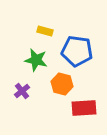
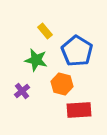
yellow rectangle: rotated 35 degrees clockwise
blue pentagon: rotated 24 degrees clockwise
red rectangle: moved 5 px left, 2 px down
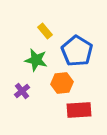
orange hexagon: moved 1 px up; rotated 20 degrees counterclockwise
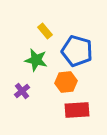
blue pentagon: rotated 16 degrees counterclockwise
orange hexagon: moved 4 px right, 1 px up
red rectangle: moved 2 px left
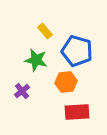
red rectangle: moved 2 px down
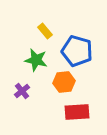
orange hexagon: moved 2 px left
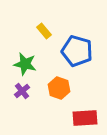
yellow rectangle: moved 1 px left
green star: moved 11 px left, 4 px down
orange hexagon: moved 5 px left, 6 px down; rotated 25 degrees clockwise
red rectangle: moved 8 px right, 6 px down
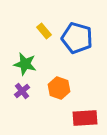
blue pentagon: moved 13 px up
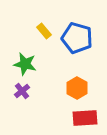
orange hexagon: moved 18 px right; rotated 10 degrees clockwise
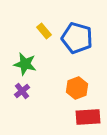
orange hexagon: rotated 10 degrees clockwise
red rectangle: moved 3 px right, 1 px up
